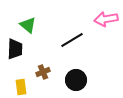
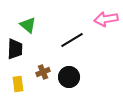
black circle: moved 7 px left, 3 px up
yellow rectangle: moved 3 px left, 3 px up
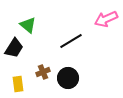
pink arrow: rotated 15 degrees counterclockwise
black line: moved 1 px left, 1 px down
black trapezoid: moved 1 px left, 1 px up; rotated 30 degrees clockwise
black circle: moved 1 px left, 1 px down
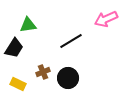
green triangle: rotated 48 degrees counterclockwise
yellow rectangle: rotated 56 degrees counterclockwise
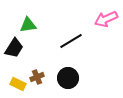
brown cross: moved 6 px left, 5 px down
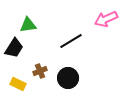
brown cross: moved 3 px right, 6 px up
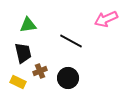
black line: rotated 60 degrees clockwise
black trapezoid: moved 9 px right, 5 px down; rotated 45 degrees counterclockwise
yellow rectangle: moved 2 px up
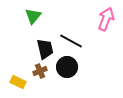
pink arrow: rotated 135 degrees clockwise
green triangle: moved 5 px right, 9 px up; rotated 42 degrees counterclockwise
black trapezoid: moved 22 px right, 4 px up
black circle: moved 1 px left, 11 px up
